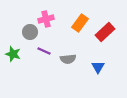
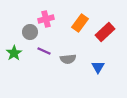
green star: moved 1 px right, 1 px up; rotated 21 degrees clockwise
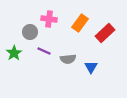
pink cross: moved 3 px right; rotated 21 degrees clockwise
red rectangle: moved 1 px down
blue triangle: moved 7 px left
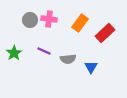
gray circle: moved 12 px up
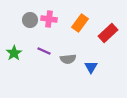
red rectangle: moved 3 px right
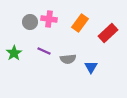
gray circle: moved 2 px down
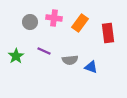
pink cross: moved 5 px right, 1 px up
red rectangle: rotated 54 degrees counterclockwise
green star: moved 2 px right, 3 px down
gray semicircle: moved 2 px right, 1 px down
blue triangle: rotated 40 degrees counterclockwise
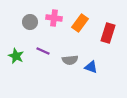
red rectangle: rotated 24 degrees clockwise
purple line: moved 1 px left
green star: rotated 14 degrees counterclockwise
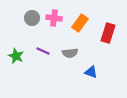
gray circle: moved 2 px right, 4 px up
gray semicircle: moved 7 px up
blue triangle: moved 5 px down
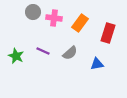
gray circle: moved 1 px right, 6 px up
gray semicircle: rotated 35 degrees counterclockwise
blue triangle: moved 6 px right, 8 px up; rotated 32 degrees counterclockwise
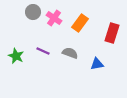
pink cross: rotated 28 degrees clockwise
red rectangle: moved 4 px right
gray semicircle: rotated 119 degrees counterclockwise
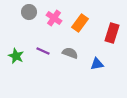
gray circle: moved 4 px left
